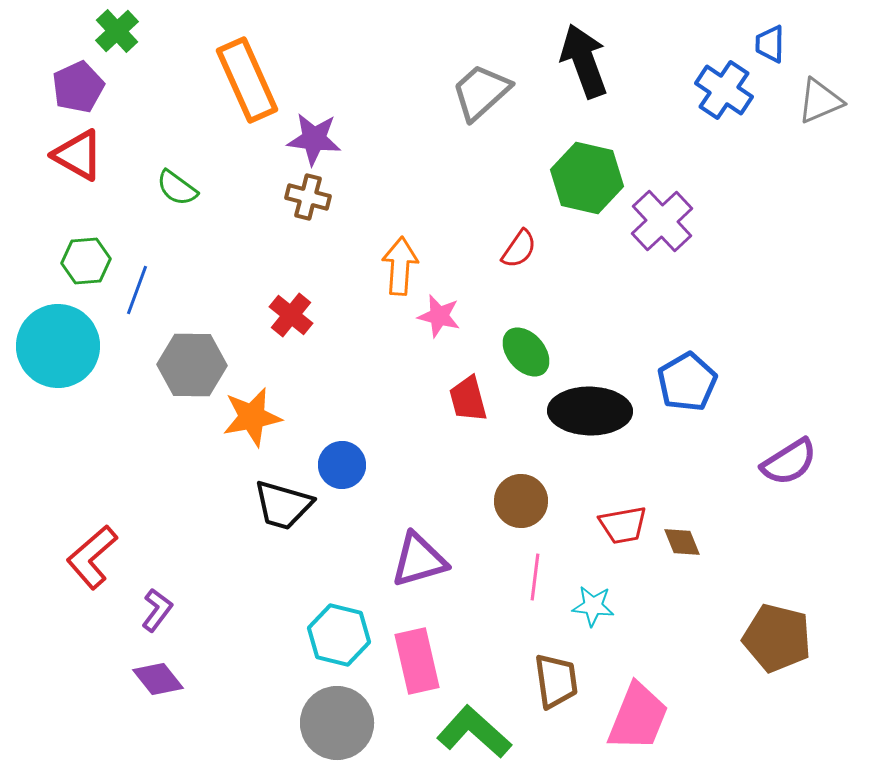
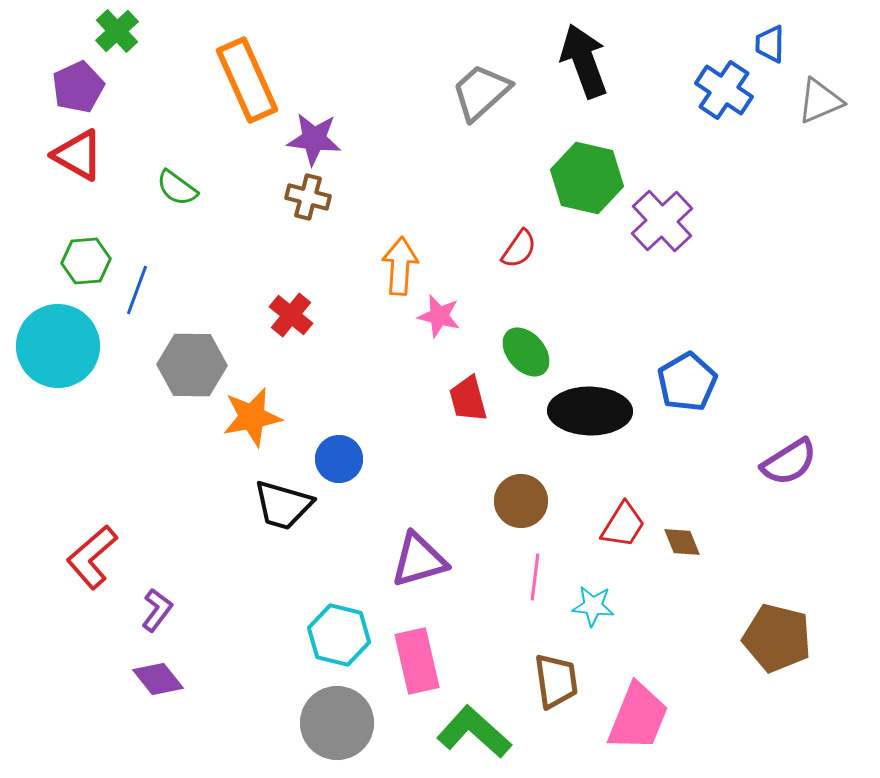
blue circle at (342, 465): moved 3 px left, 6 px up
red trapezoid at (623, 525): rotated 48 degrees counterclockwise
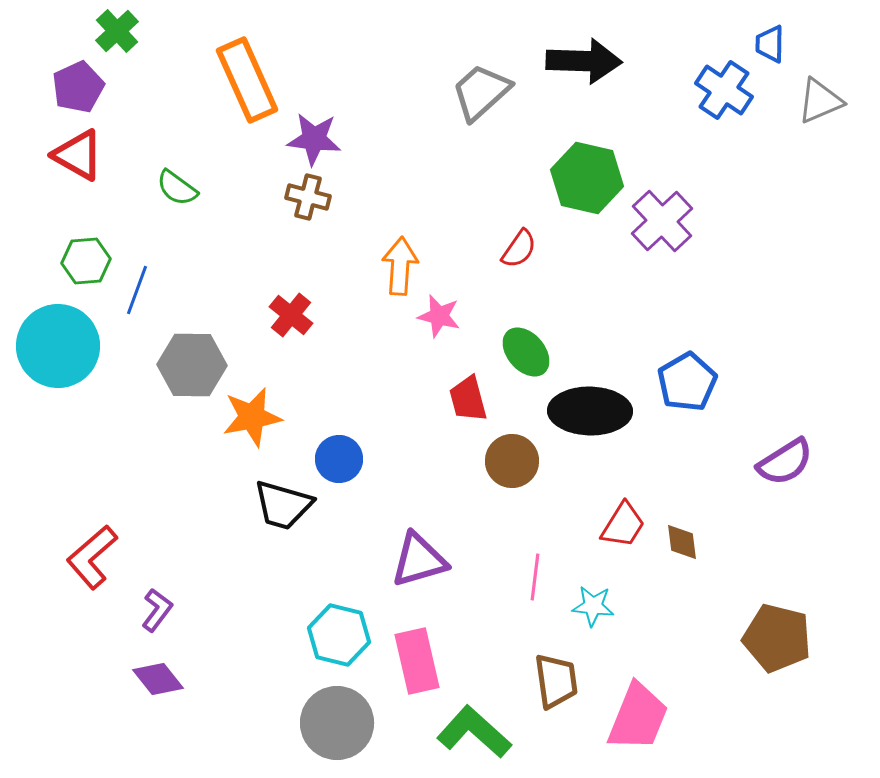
black arrow at (584, 61): rotated 112 degrees clockwise
purple semicircle at (789, 462): moved 4 px left
brown circle at (521, 501): moved 9 px left, 40 px up
brown diamond at (682, 542): rotated 15 degrees clockwise
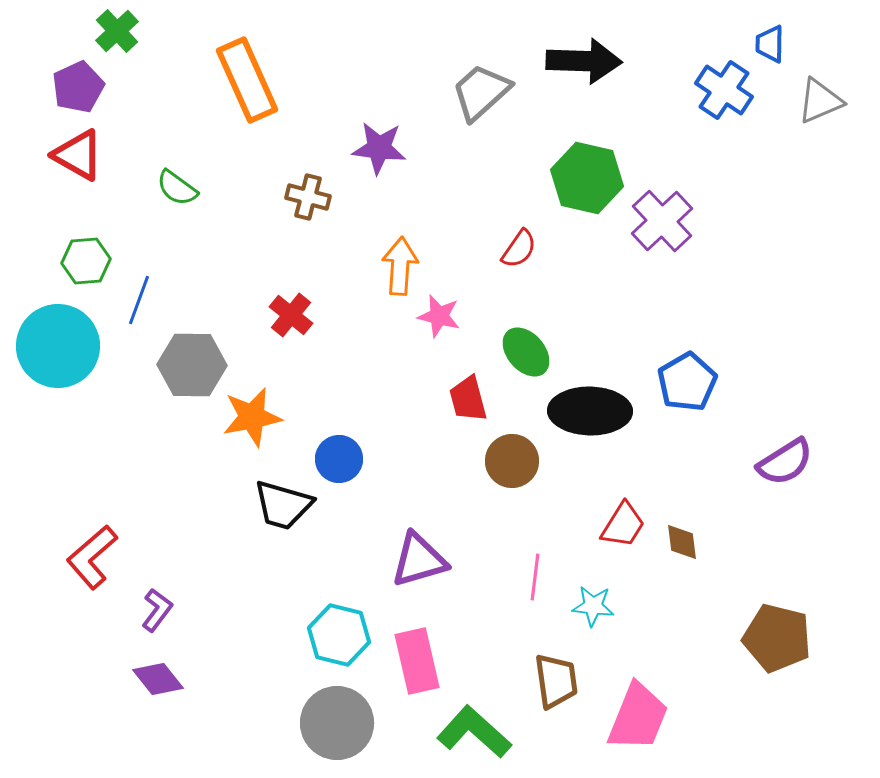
purple star at (314, 139): moved 65 px right, 9 px down
blue line at (137, 290): moved 2 px right, 10 px down
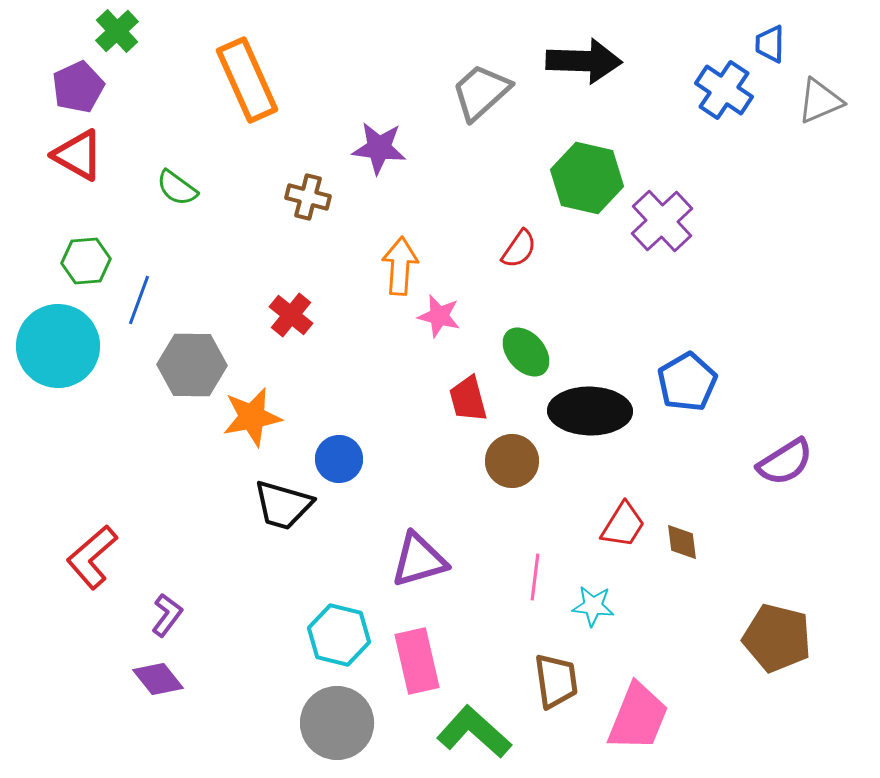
purple L-shape at (157, 610): moved 10 px right, 5 px down
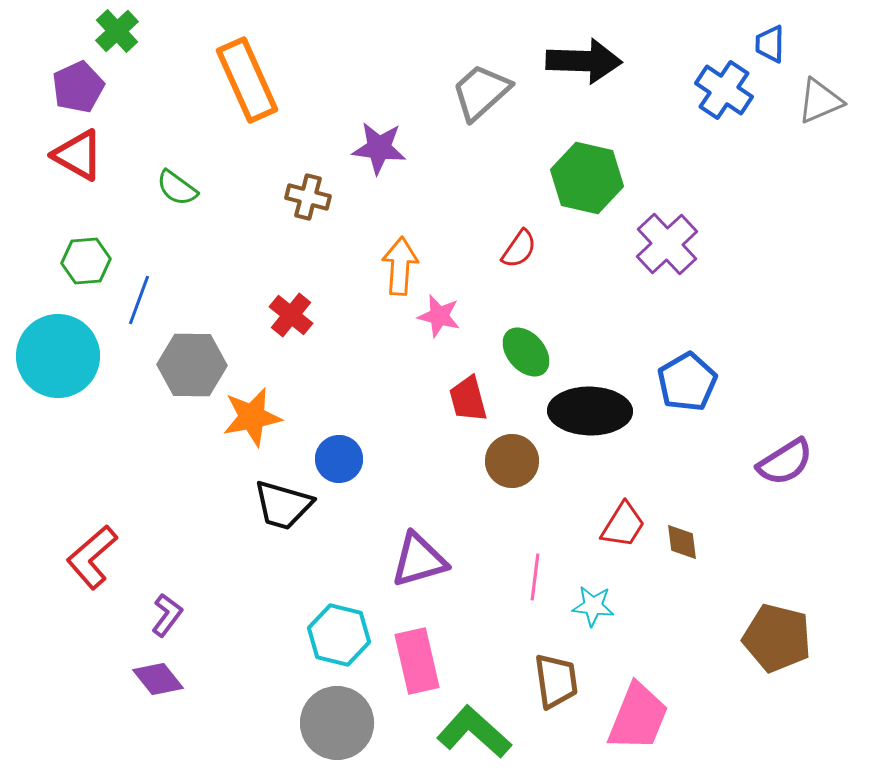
purple cross at (662, 221): moved 5 px right, 23 px down
cyan circle at (58, 346): moved 10 px down
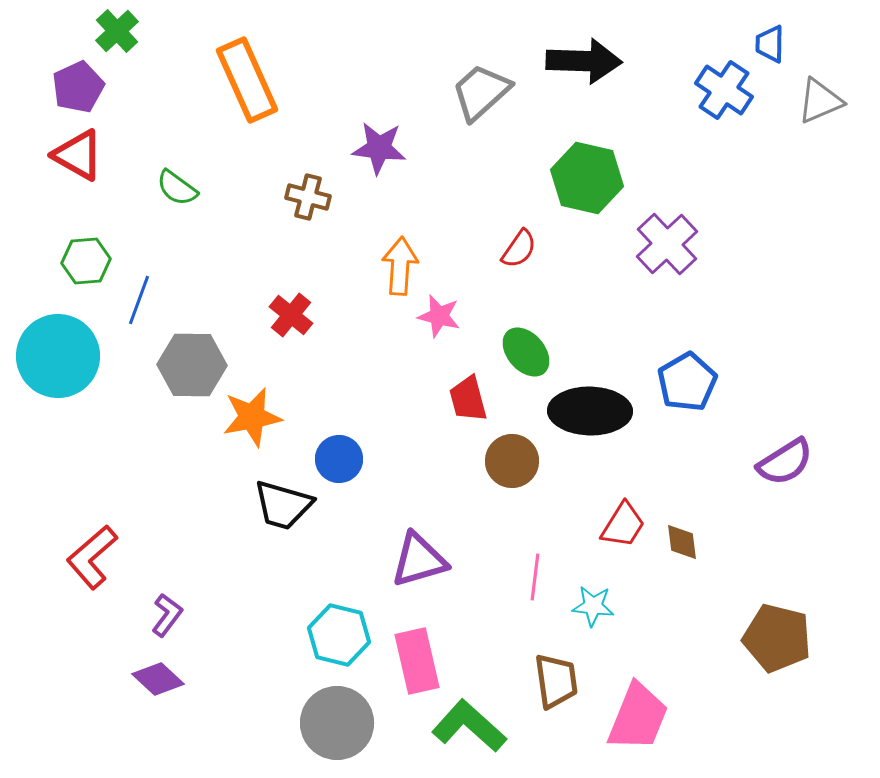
purple diamond at (158, 679): rotated 9 degrees counterclockwise
green L-shape at (474, 732): moved 5 px left, 6 px up
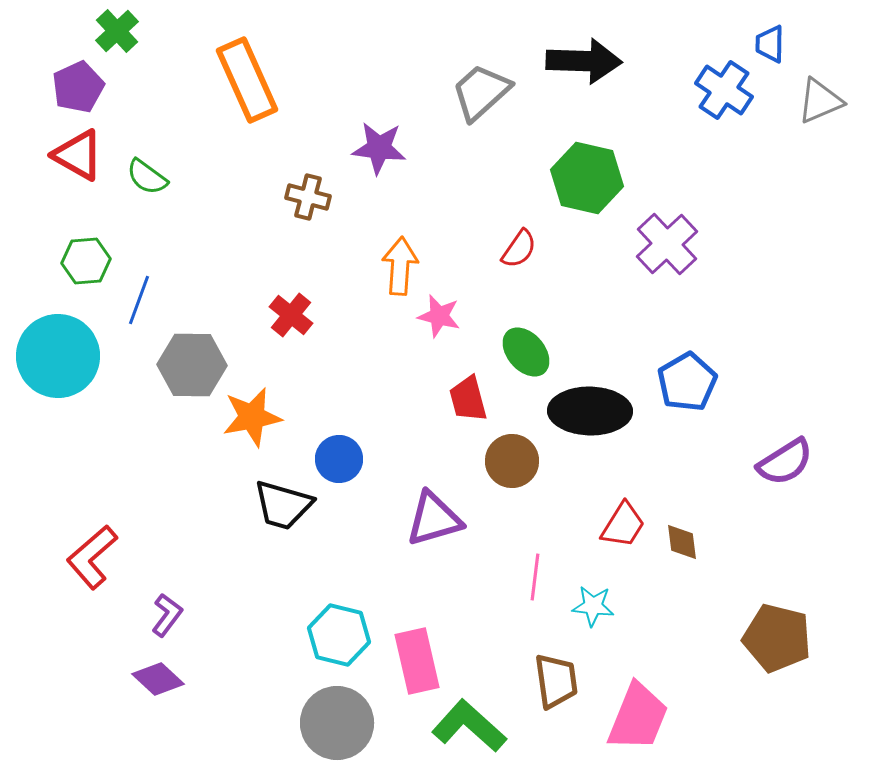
green semicircle at (177, 188): moved 30 px left, 11 px up
purple triangle at (419, 560): moved 15 px right, 41 px up
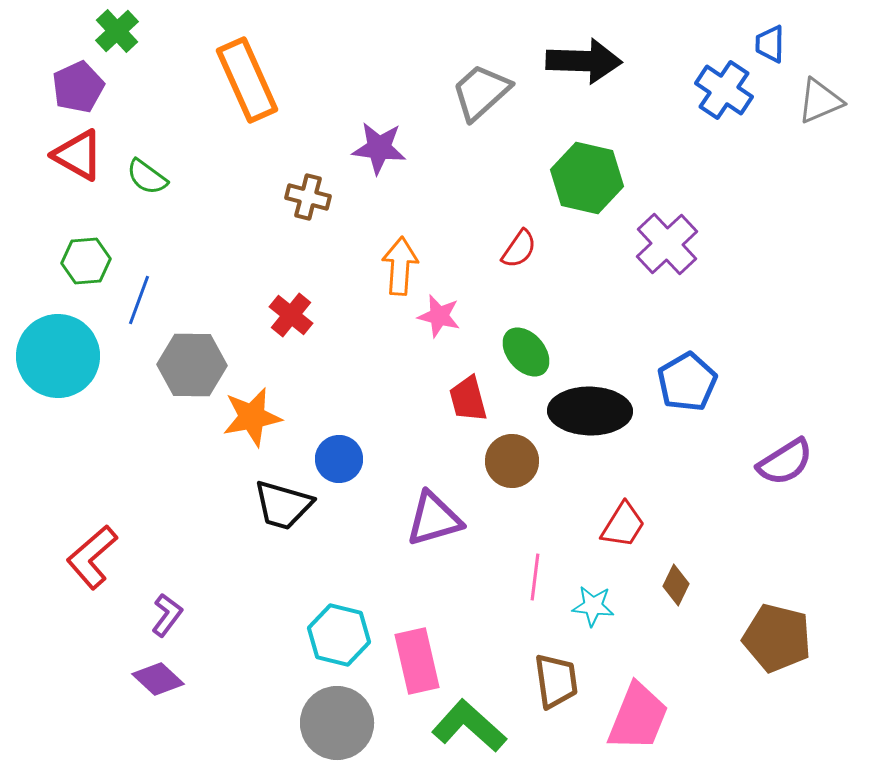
brown diamond at (682, 542): moved 6 px left, 43 px down; rotated 33 degrees clockwise
